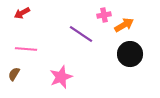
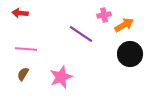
red arrow: moved 2 px left; rotated 35 degrees clockwise
brown semicircle: moved 9 px right
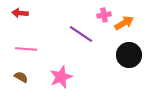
orange arrow: moved 2 px up
black circle: moved 1 px left, 1 px down
brown semicircle: moved 2 px left, 3 px down; rotated 88 degrees clockwise
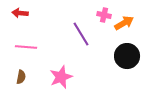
pink cross: rotated 24 degrees clockwise
purple line: rotated 25 degrees clockwise
pink line: moved 2 px up
black circle: moved 2 px left, 1 px down
brown semicircle: rotated 72 degrees clockwise
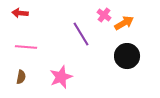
pink cross: rotated 24 degrees clockwise
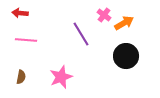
pink line: moved 7 px up
black circle: moved 1 px left
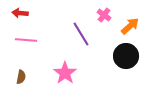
orange arrow: moved 6 px right, 3 px down; rotated 12 degrees counterclockwise
pink star: moved 4 px right, 4 px up; rotated 15 degrees counterclockwise
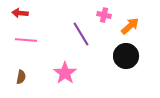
pink cross: rotated 24 degrees counterclockwise
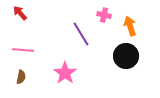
red arrow: rotated 42 degrees clockwise
orange arrow: rotated 66 degrees counterclockwise
pink line: moved 3 px left, 10 px down
